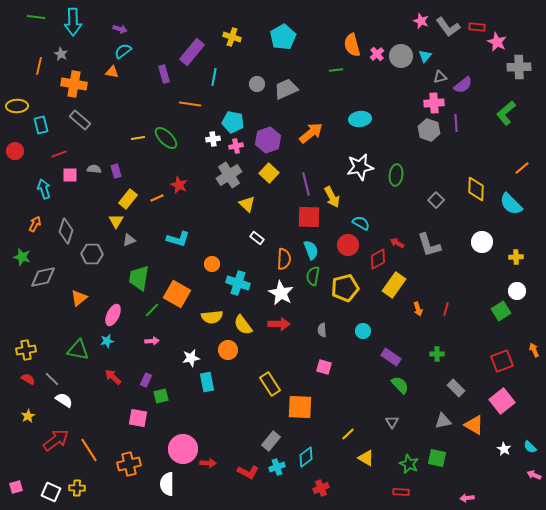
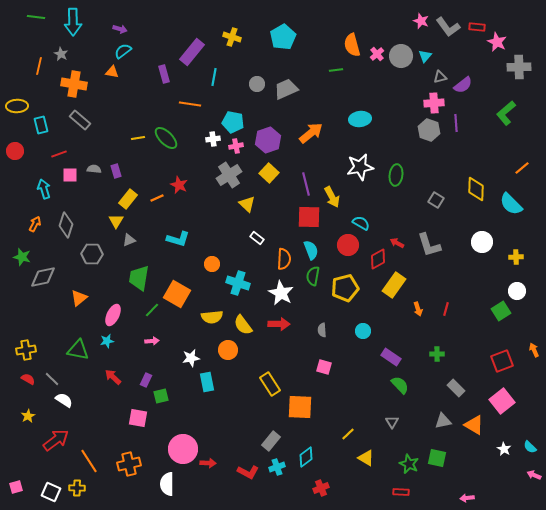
gray square at (436, 200): rotated 14 degrees counterclockwise
gray diamond at (66, 231): moved 6 px up
orange line at (89, 450): moved 11 px down
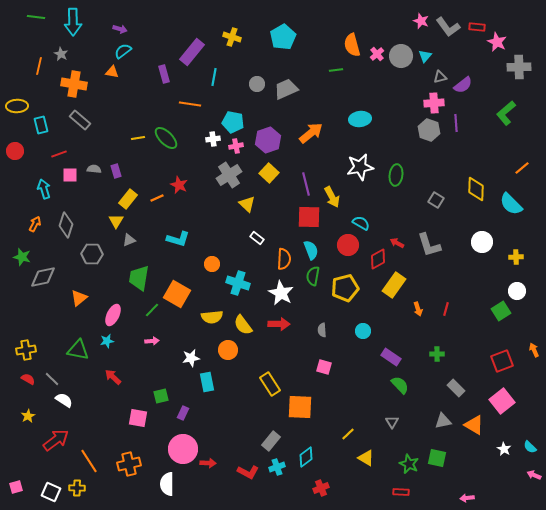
purple rectangle at (146, 380): moved 37 px right, 33 px down
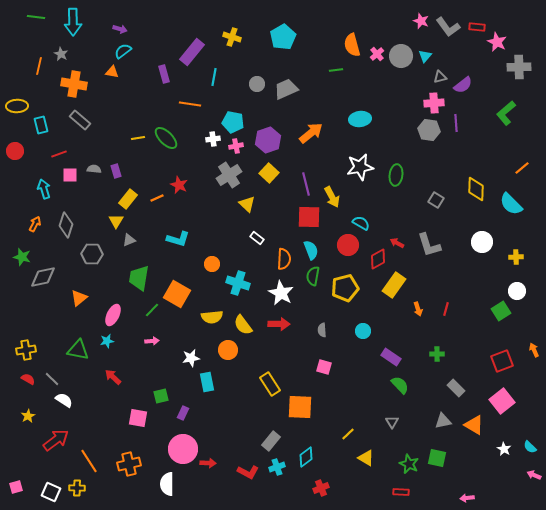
gray hexagon at (429, 130): rotated 10 degrees counterclockwise
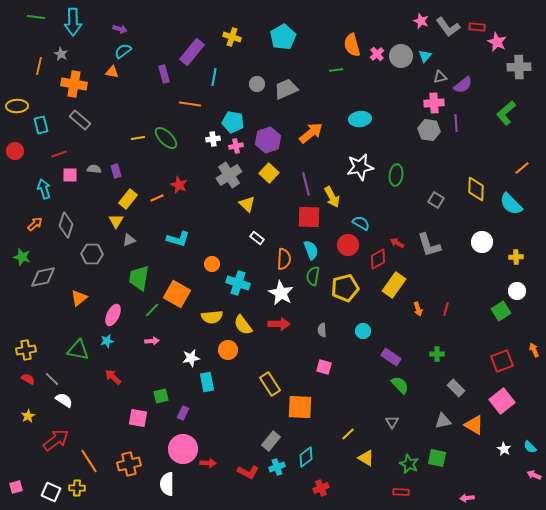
orange arrow at (35, 224): rotated 21 degrees clockwise
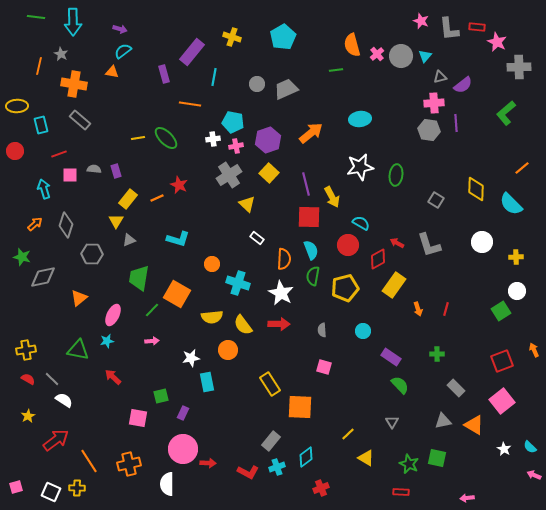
gray L-shape at (448, 27): moved 1 px right, 2 px down; rotated 30 degrees clockwise
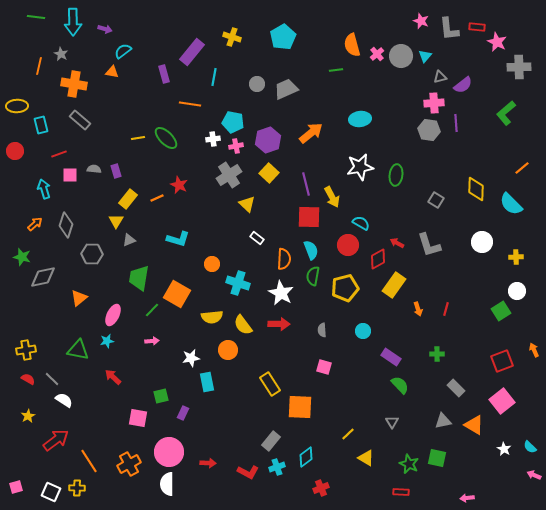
purple arrow at (120, 29): moved 15 px left
pink circle at (183, 449): moved 14 px left, 3 px down
orange cross at (129, 464): rotated 15 degrees counterclockwise
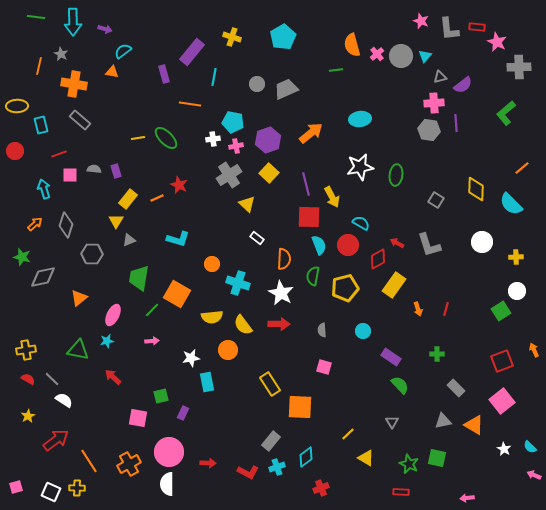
cyan semicircle at (311, 250): moved 8 px right, 5 px up
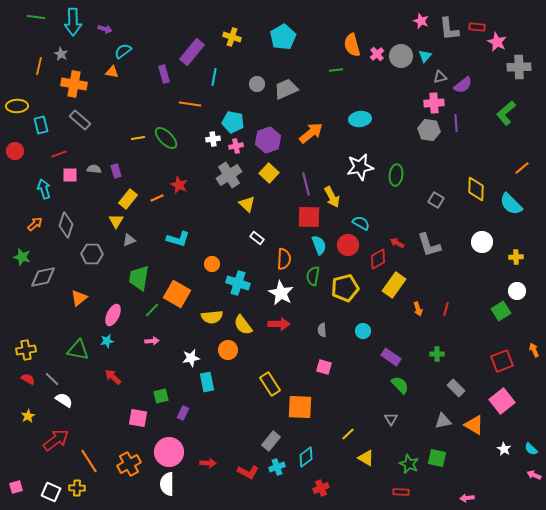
gray triangle at (392, 422): moved 1 px left, 3 px up
cyan semicircle at (530, 447): moved 1 px right, 2 px down
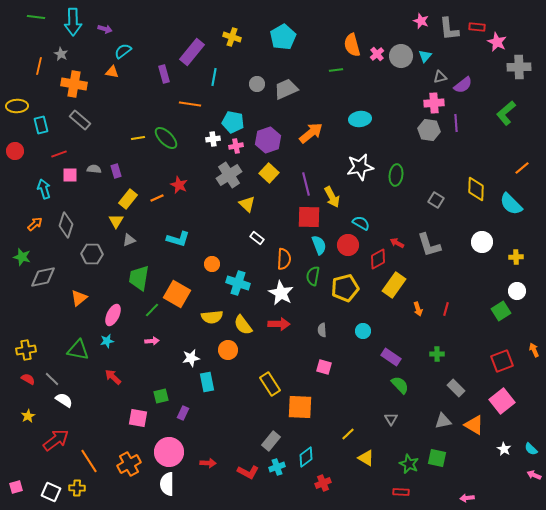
red cross at (321, 488): moved 2 px right, 5 px up
